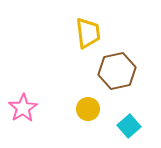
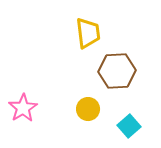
brown hexagon: rotated 9 degrees clockwise
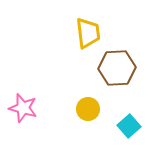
brown hexagon: moved 3 px up
pink star: rotated 24 degrees counterclockwise
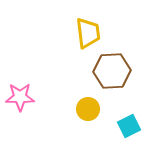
brown hexagon: moved 5 px left, 3 px down
pink star: moved 3 px left, 11 px up; rotated 16 degrees counterclockwise
cyan square: rotated 15 degrees clockwise
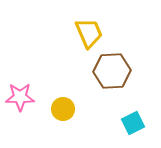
yellow trapezoid: moved 1 px right; rotated 16 degrees counterclockwise
yellow circle: moved 25 px left
cyan square: moved 4 px right, 3 px up
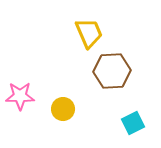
pink star: moved 1 px up
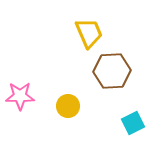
yellow circle: moved 5 px right, 3 px up
